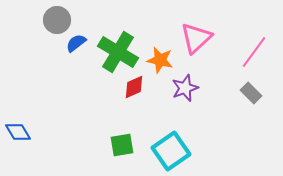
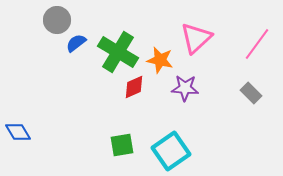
pink line: moved 3 px right, 8 px up
purple star: rotated 24 degrees clockwise
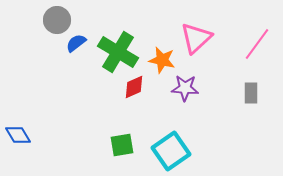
orange star: moved 2 px right
gray rectangle: rotated 45 degrees clockwise
blue diamond: moved 3 px down
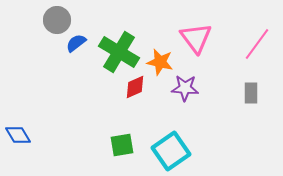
pink triangle: rotated 24 degrees counterclockwise
green cross: moved 1 px right
orange star: moved 2 px left, 2 px down
red diamond: moved 1 px right
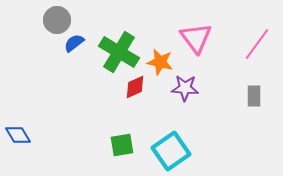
blue semicircle: moved 2 px left
gray rectangle: moved 3 px right, 3 px down
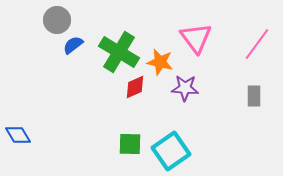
blue semicircle: moved 1 px left, 2 px down
green square: moved 8 px right, 1 px up; rotated 10 degrees clockwise
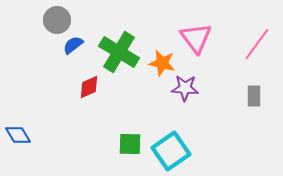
orange star: moved 2 px right, 1 px down
red diamond: moved 46 px left
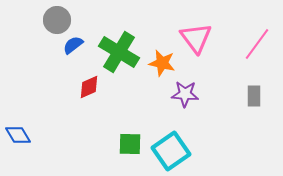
purple star: moved 6 px down
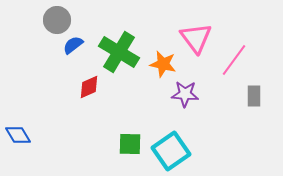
pink line: moved 23 px left, 16 px down
orange star: moved 1 px right, 1 px down
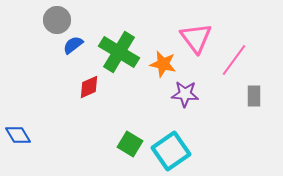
green square: rotated 30 degrees clockwise
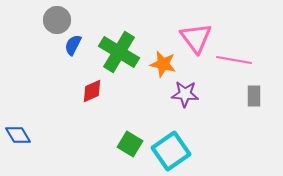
blue semicircle: rotated 25 degrees counterclockwise
pink line: rotated 64 degrees clockwise
red diamond: moved 3 px right, 4 px down
